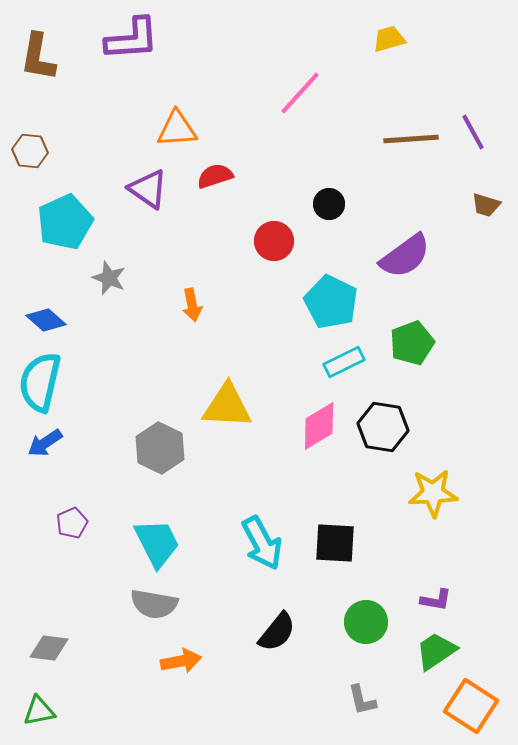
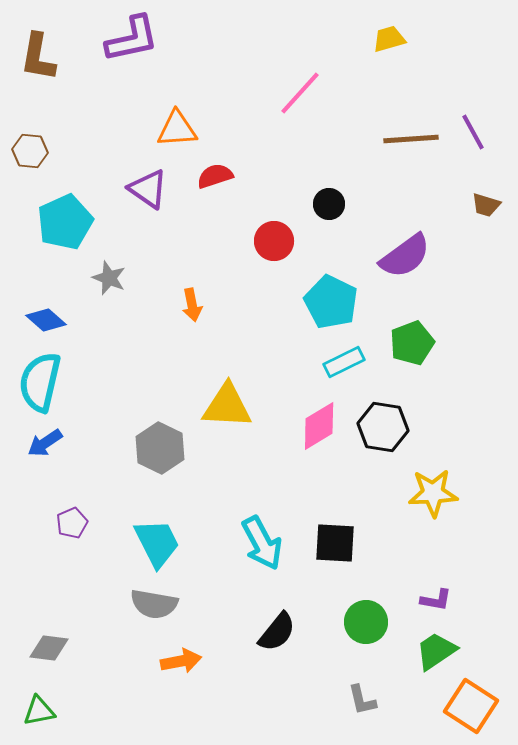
purple L-shape at (132, 39): rotated 8 degrees counterclockwise
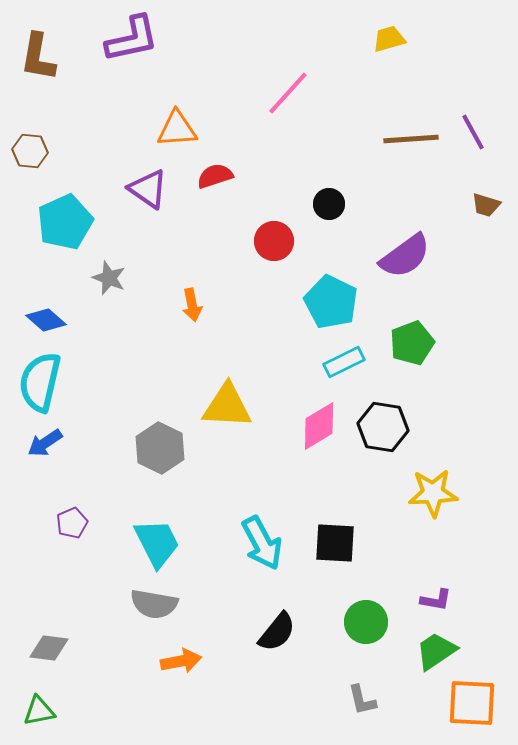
pink line at (300, 93): moved 12 px left
orange square at (471, 706): moved 1 px right, 3 px up; rotated 30 degrees counterclockwise
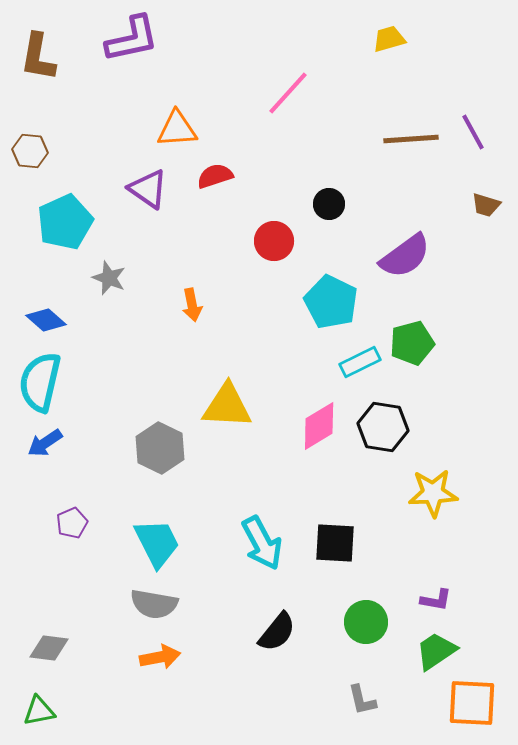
green pentagon at (412, 343): rotated 6 degrees clockwise
cyan rectangle at (344, 362): moved 16 px right
orange arrow at (181, 661): moved 21 px left, 4 px up
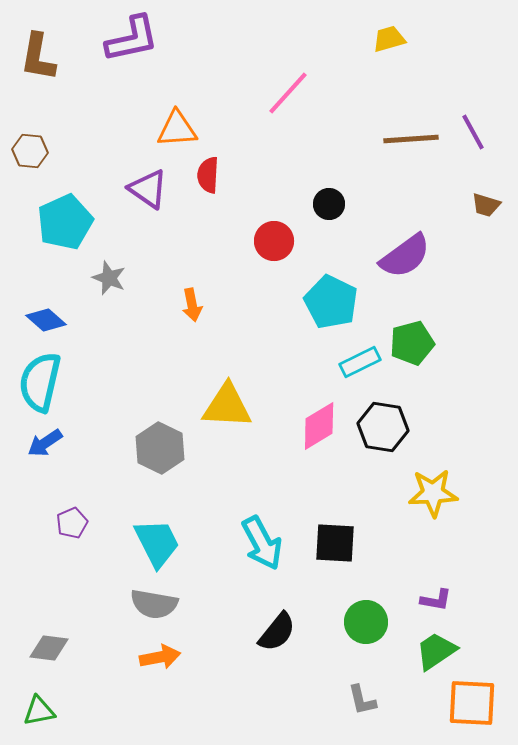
red semicircle at (215, 176): moved 7 px left, 1 px up; rotated 69 degrees counterclockwise
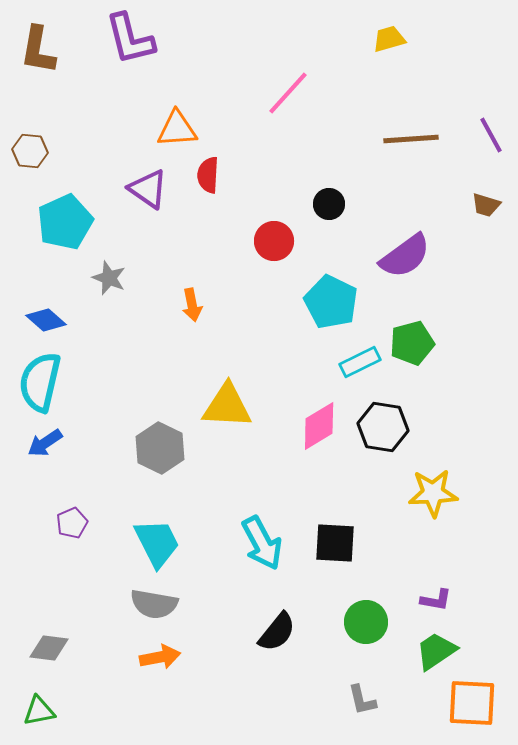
purple L-shape at (132, 39): moved 2 px left; rotated 88 degrees clockwise
brown L-shape at (38, 57): moved 7 px up
purple line at (473, 132): moved 18 px right, 3 px down
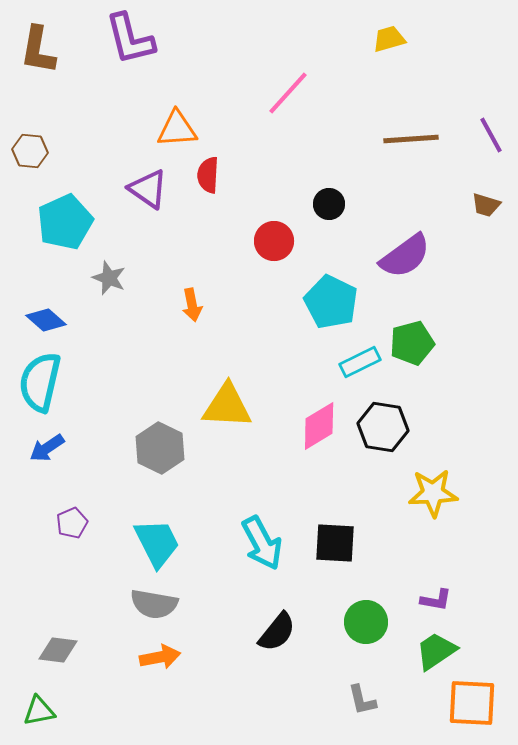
blue arrow at (45, 443): moved 2 px right, 5 px down
gray diamond at (49, 648): moved 9 px right, 2 px down
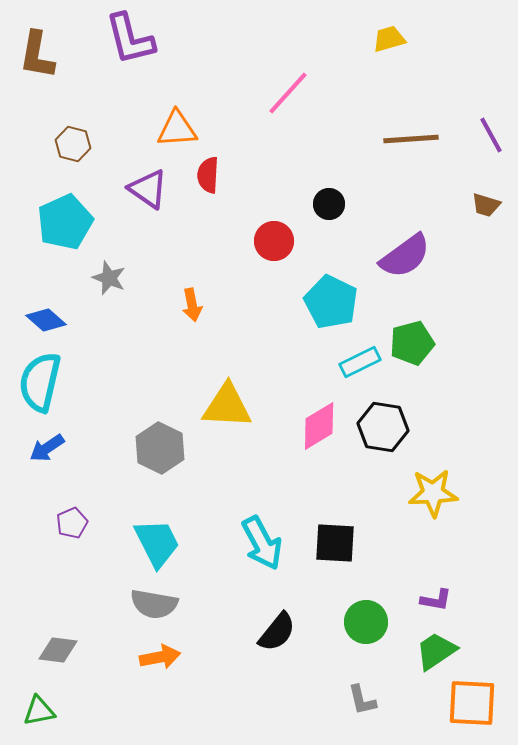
brown L-shape at (38, 50): moved 1 px left, 5 px down
brown hexagon at (30, 151): moved 43 px right, 7 px up; rotated 8 degrees clockwise
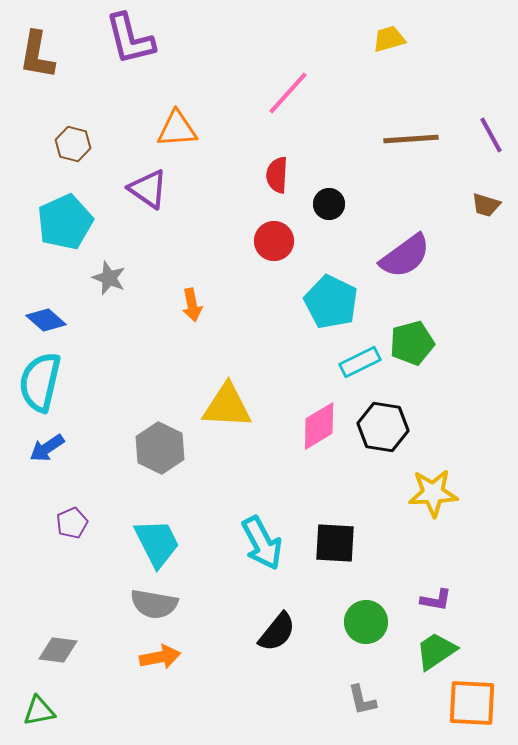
red semicircle at (208, 175): moved 69 px right
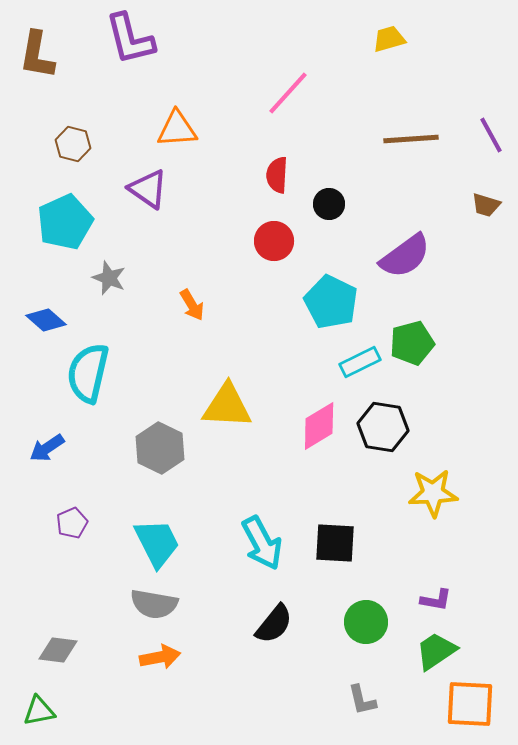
orange arrow at (192, 305): rotated 20 degrees counterclockwise
cyan semicircle at (40, 382): moved 48 px right, 9 px up
black semicircle at (277, 632): moved 3 px left, 8 px up
orange square at (472, 703): moved 2 px left, 1 px down
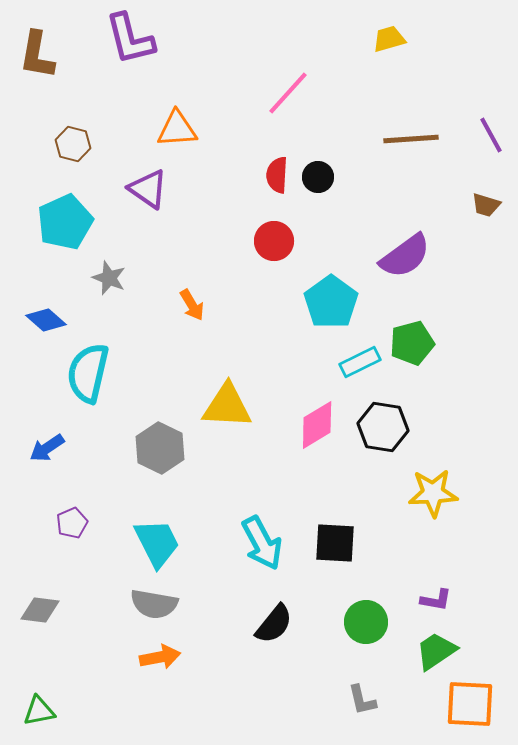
black circle at (329, 204): moved 11 px left, 27 px up
cyan pentagon at (331, 302): rotated 10 degrees clockwise
pink diamond at (319, 426): moved 2 px left, 1 px up
gray diamond at (58, 650): moved 18 px left, 40 px up
